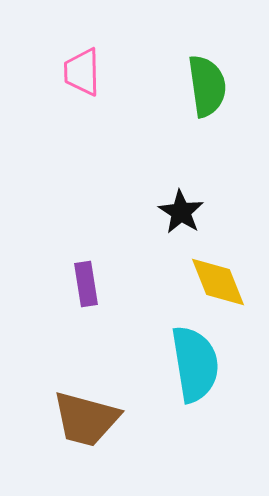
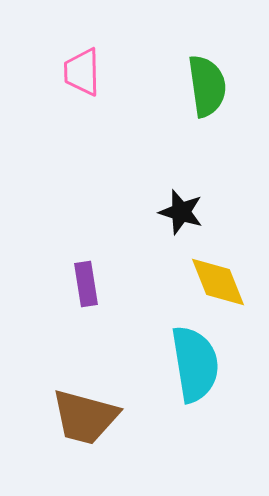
black star: rotated 15 degrees counterclockwise
brown trapezoid: moved 1 px left, 2 px up
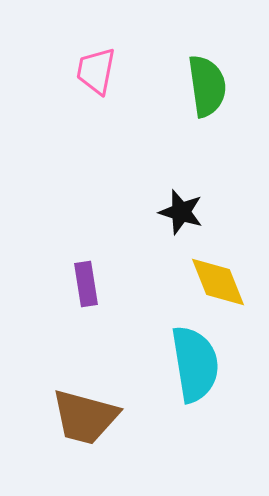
pink trapezoid: moved 14 px right, 1 px up; rotated 12 degrees clockwise
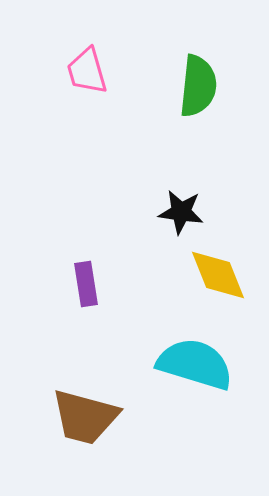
pink trapezoid: moved 9 px left; rotated 27 degrees counterclockwise
green semicircle: moved 9 px left; rotated 14 degrees clockwise
black star: rotated 9 degrees counterclockwise
yellow diamond: moved 7 px up
cyan semicircle: rotated 64 degrees counterclockwise
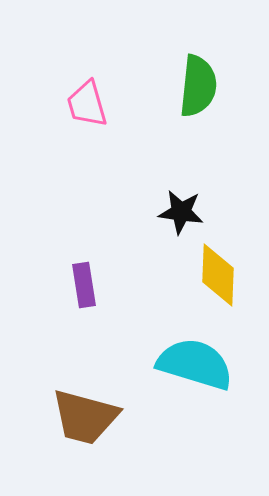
pink trapezoid: moved 33 px down
yellow diamond: rotated 24 degrees clockwise
purple rectangle: moved 2 px left, 1 px down
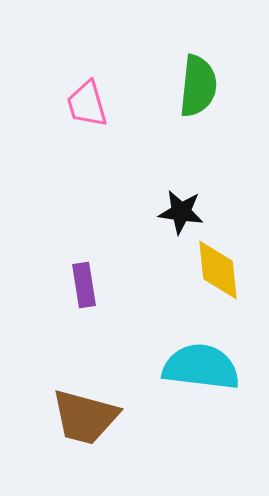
yellow diamond: moved 5 px up; rotated 8 degrees counterclockwise
cyan semicircle: moved 6 px right, 3 px down; rotated 10 degrees counterclockwise
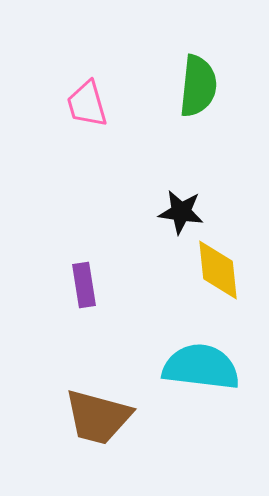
brown trapezoid: moved 13 px right
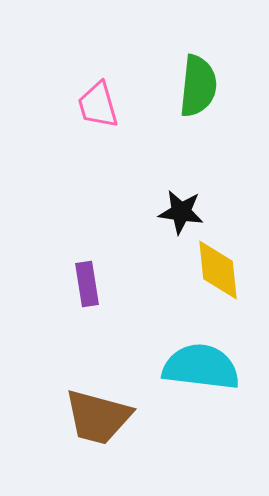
pink trapezoid: moved 11 px right, 1 px down
purple rectangle: moved 3 px right, 1 px up
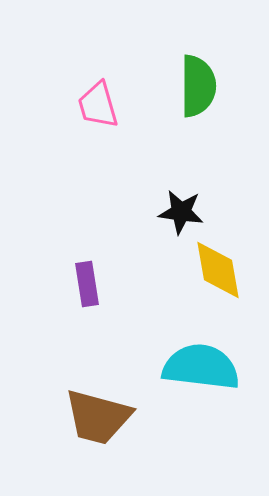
green semicircle: rotated 6 degrees counterclockwise
yellow diamond: rotated 4 degrees counterclockwise
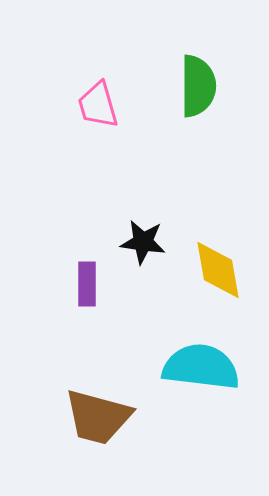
black star: moved 38 px left, 30 px down
purple rectangle: rotated 9 degrees clockwise
